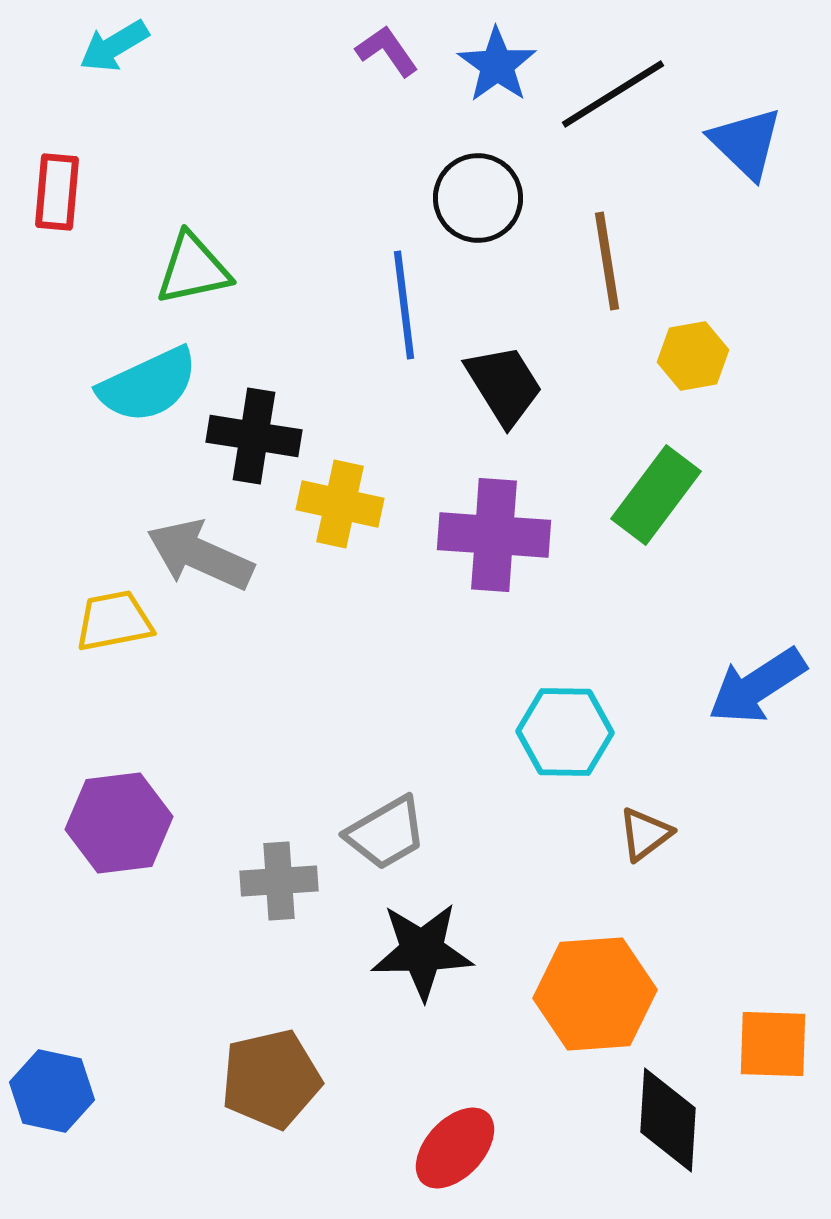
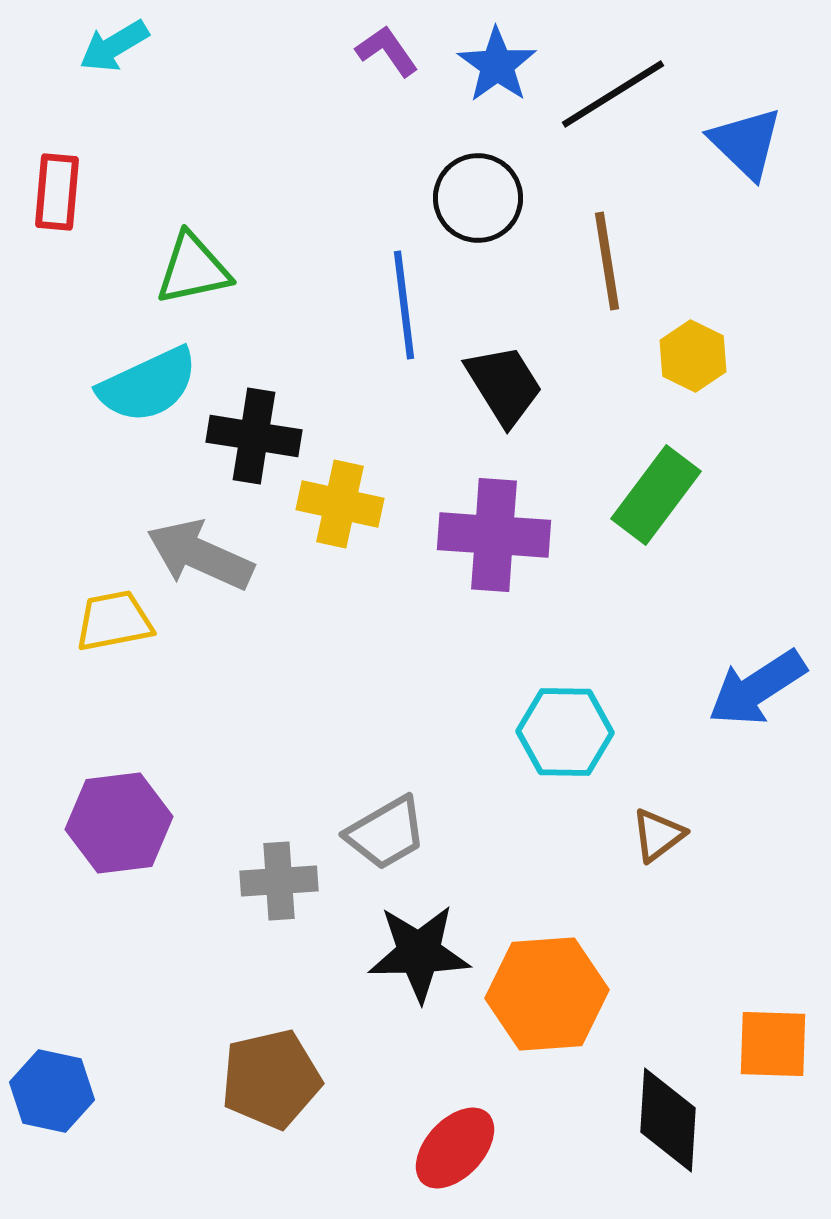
yellow hexagon: rotated 24 degrees counterclockwise
blue arrow: moved 2 px down
brown triangle: moved 13 px right, 1 px down
black star: moved 3 px left, 2 px down
orange hexagon: moved 48 px left
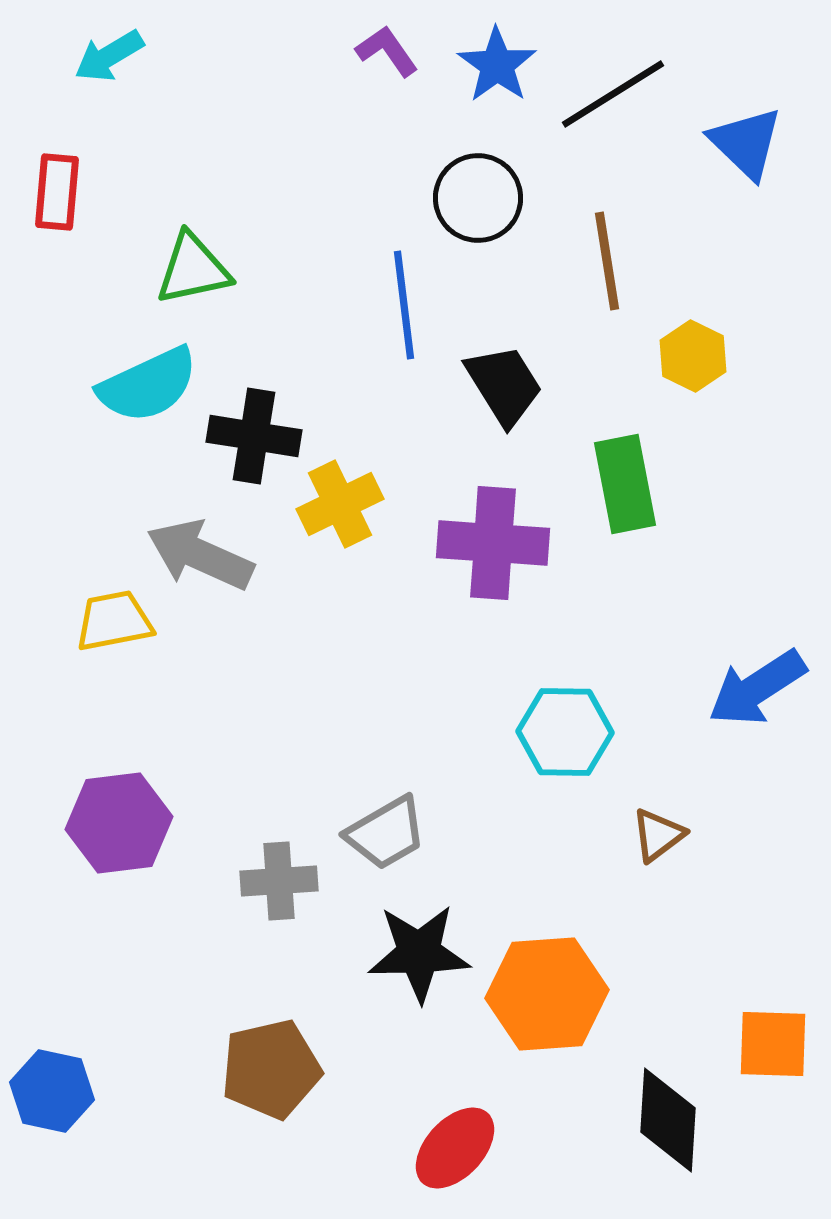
cyan arrow: moved 5 px left, 10 px down
green rectangle: moved 31 px left, 11 px up; rotated 48 degrees counterclockwise
yellow cross: rotated 38 degrees counterclockwise
purple cross: moved 1 px left, 8 px down
brown pentagon: moved 10 px up
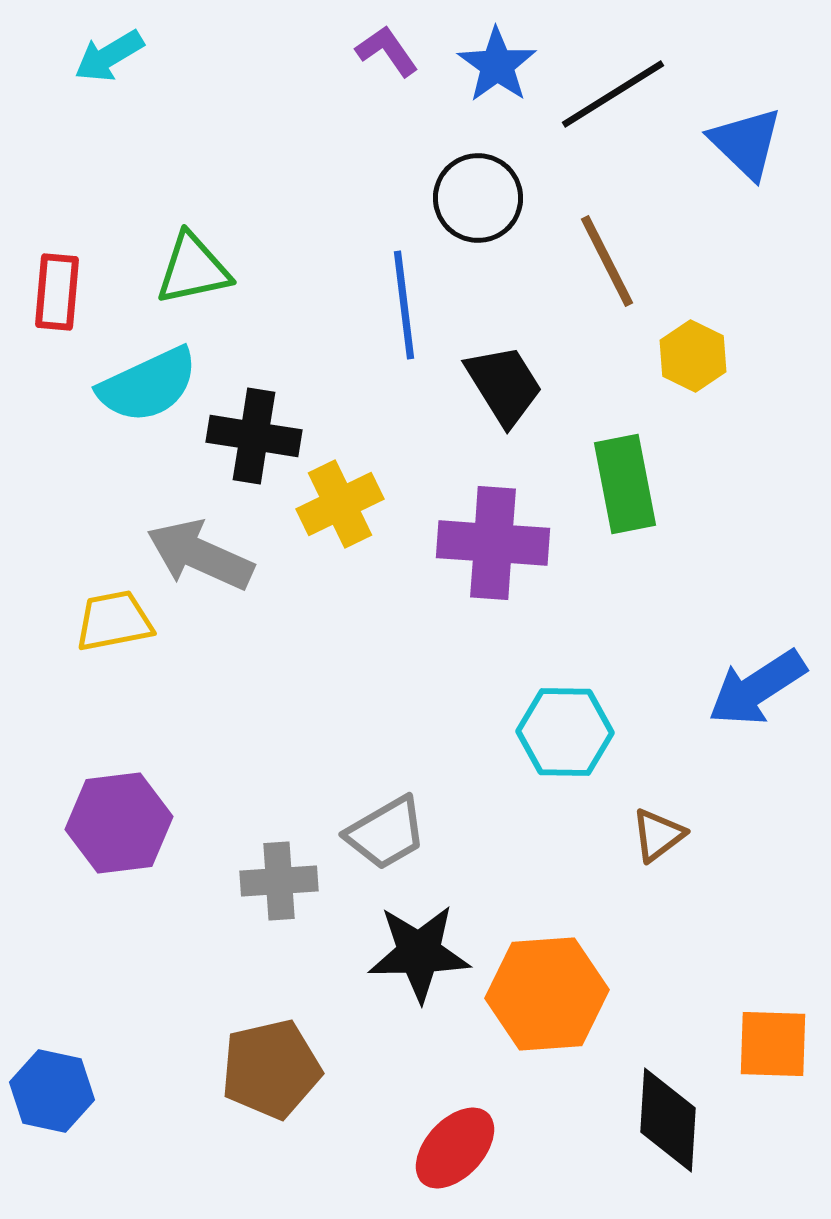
red rectangle: moved 100 px down
brown line: rotated 18 degrees counterclockwise
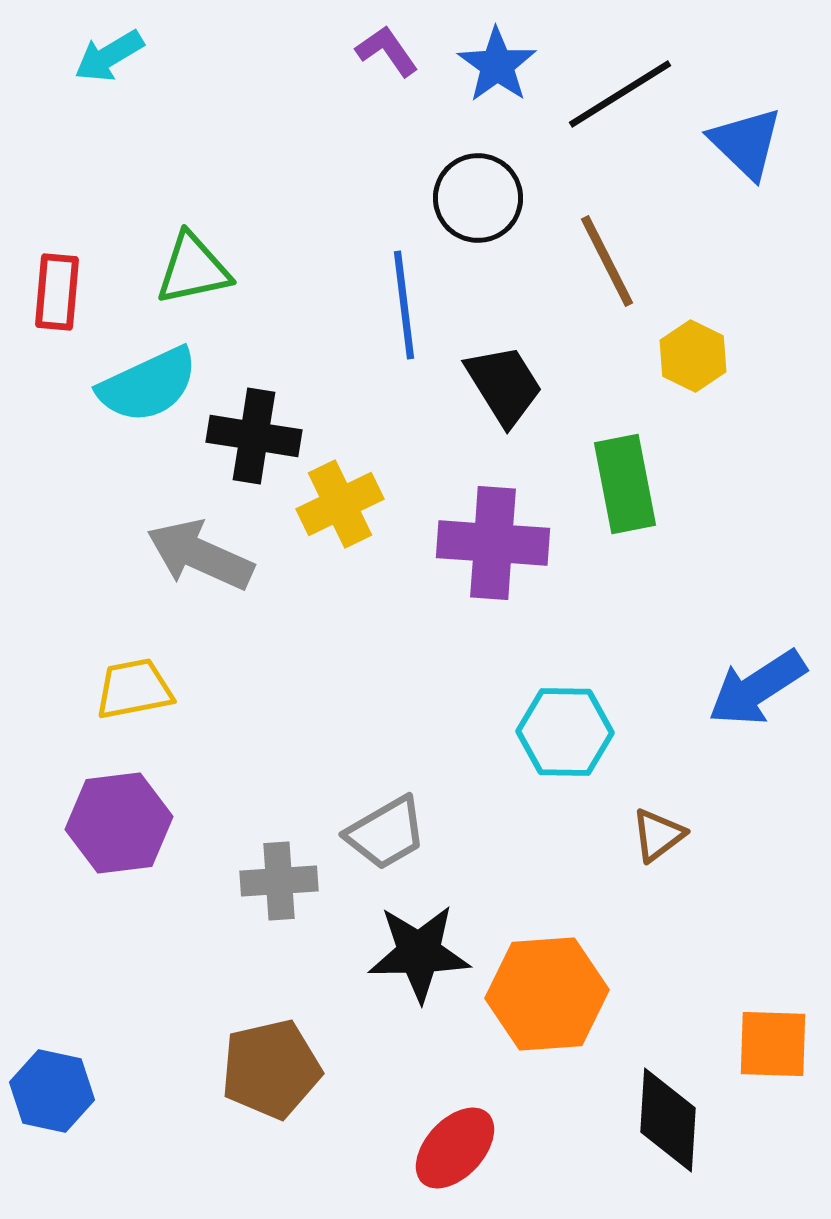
black line: moved 7 px right
yellow trapezoid: moved 20 px right, 68 px down
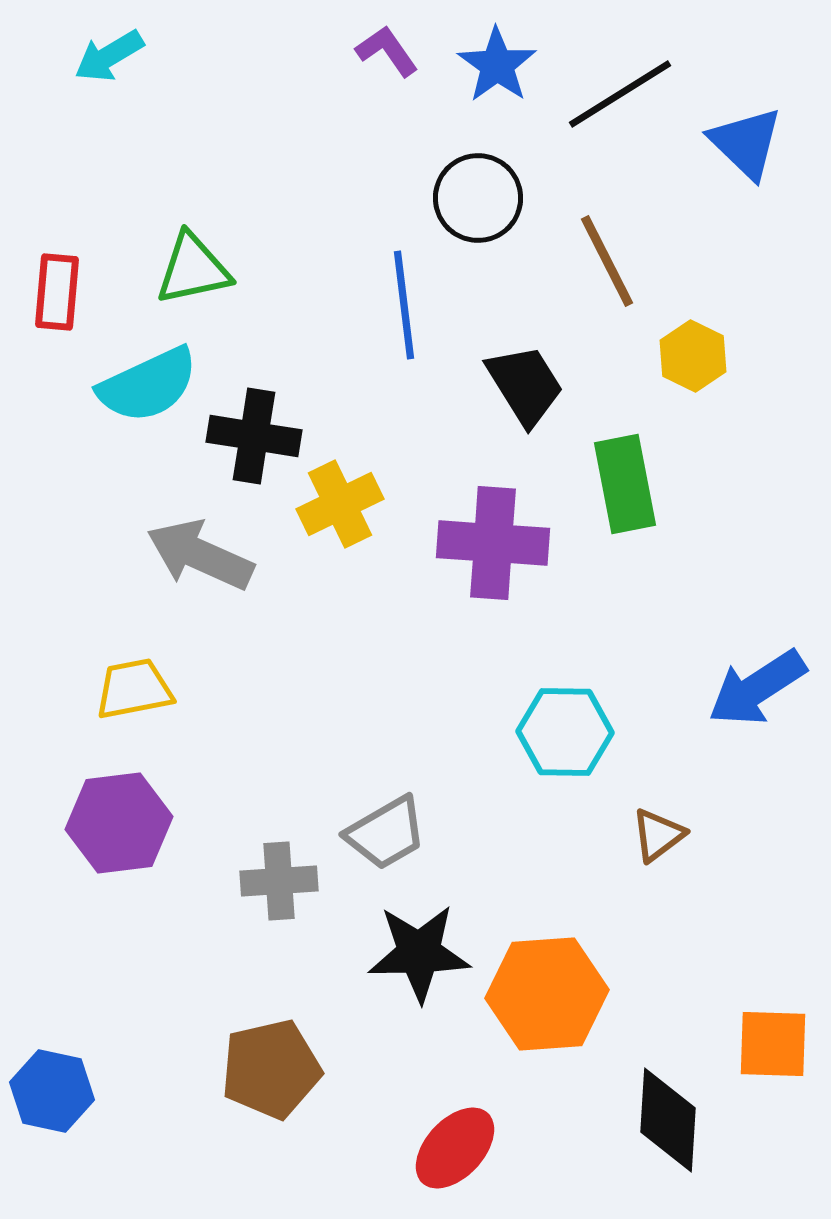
black trapezoid: moved 21 px right
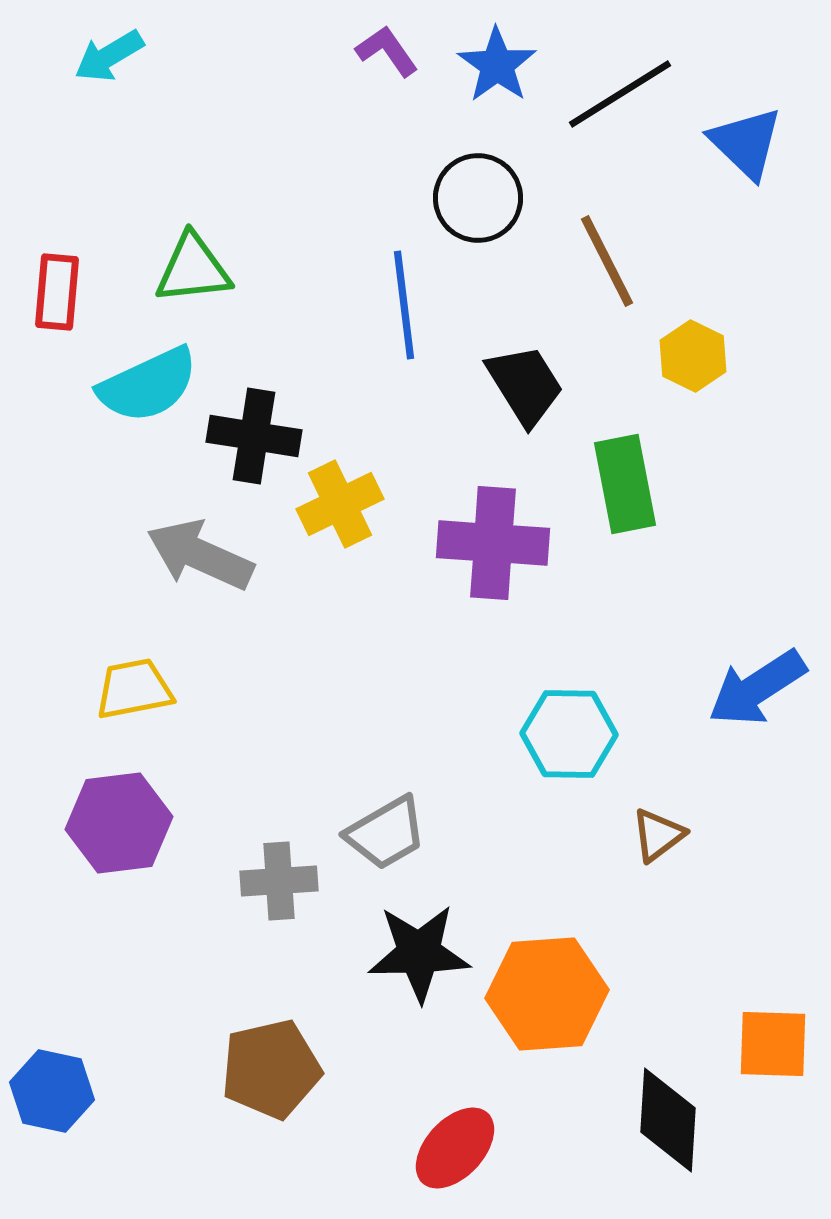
green triangle: rotated 6 degrees clockwise
cyan hexagon: moved 4 px right, 2 px down
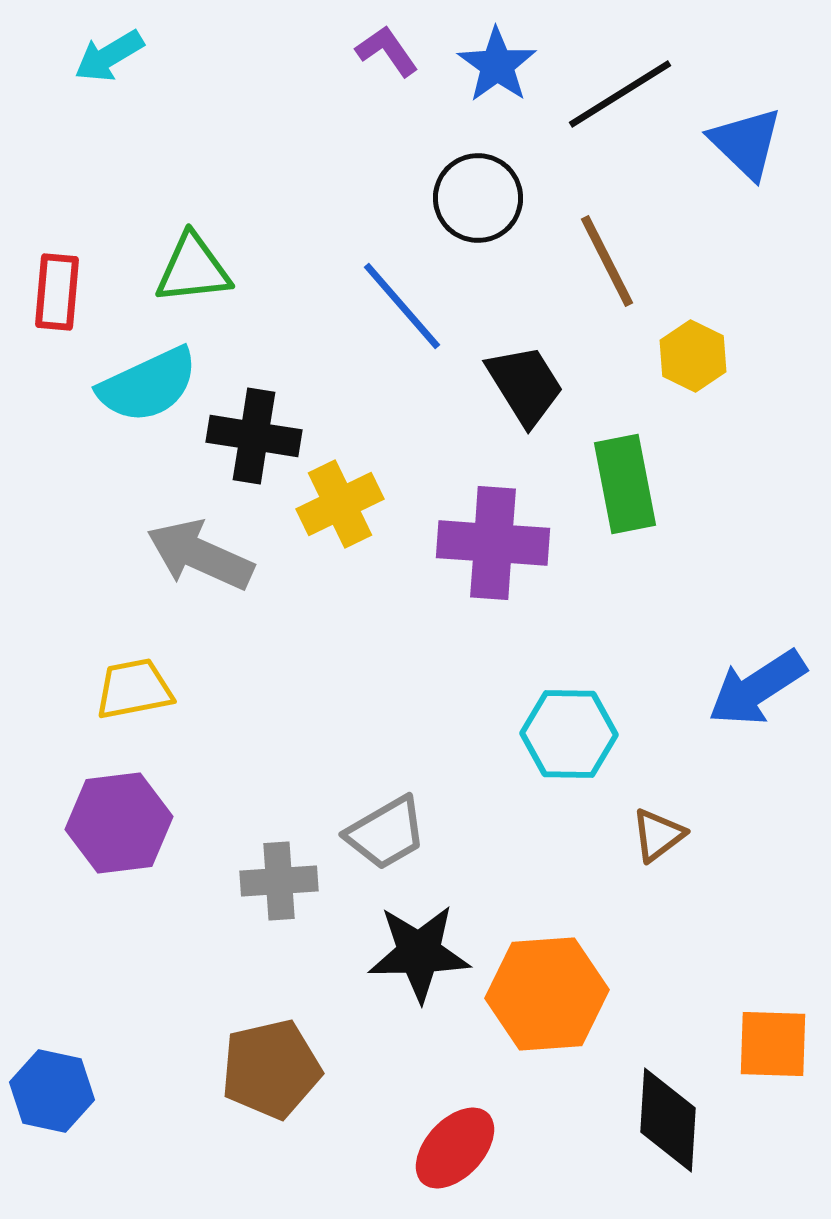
blue line: moved 2 px left, 1 px down; rotated 34 degrees counterclockwise
